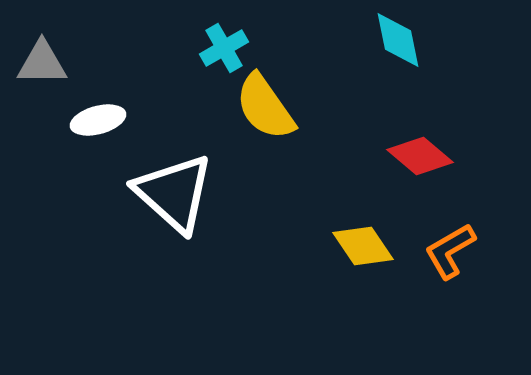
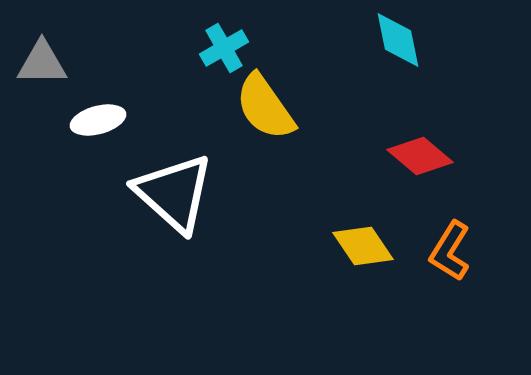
orange L-shape: rotated 28 degrees counterclockwise
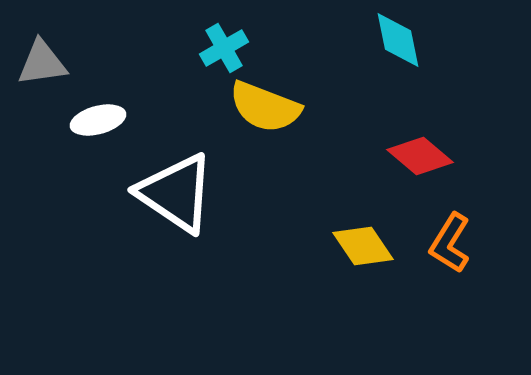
gray triangle: rotated 8 degrees counterclockwise
yellow semicircle: rotated 34 degrees counterclockwise
white triangle: moved 2 px right; rotated 8 degrees counterclockwise
orange L-shape: moved 8 px up
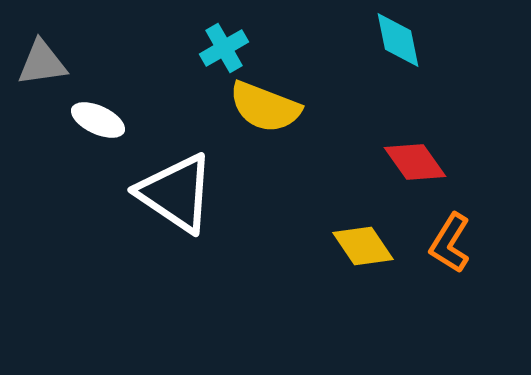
white ellipse: rotated 40 degrees clockwise
red diamond: moved 5 px left, 6 px down; rotated 14 degrees clockwise
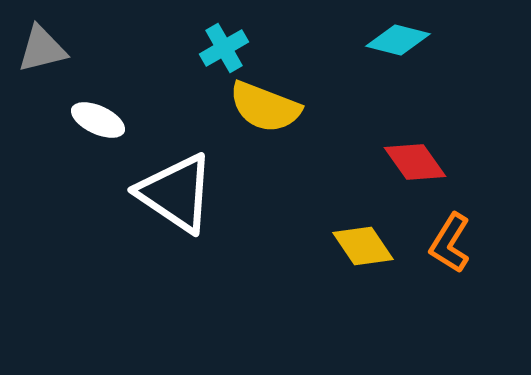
cyan diamond: rotated 64 degrees counterclockwise
gray triangle: moved 14 px up; rotated 6 degrees counterclockwise
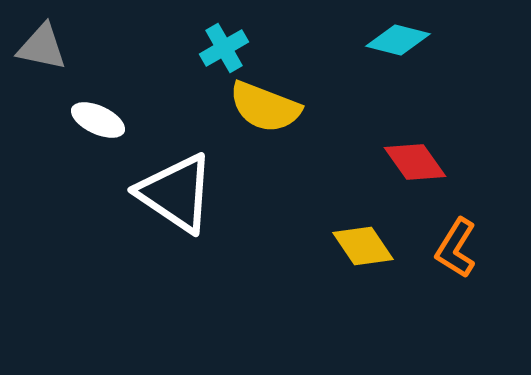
gray triangle: moved 2 px up; rotated 26 degrees clockwise
orange L-shape: moved 6 px right, 5 px down
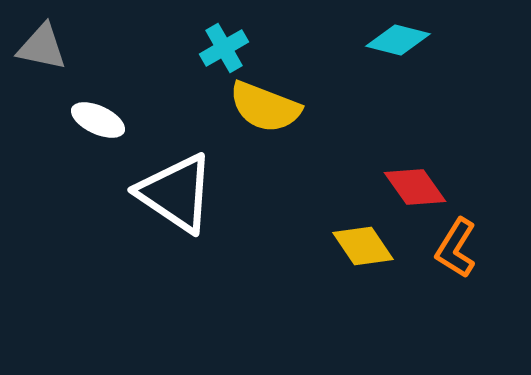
red diamond: moved 25 px down
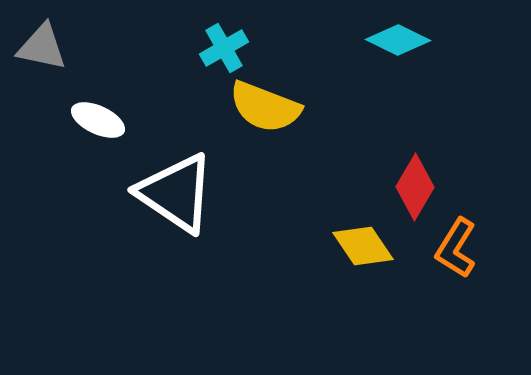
cyan diamond: rotated 12 degrees clockwise
red diamond: rotated 66 degrees clockwise
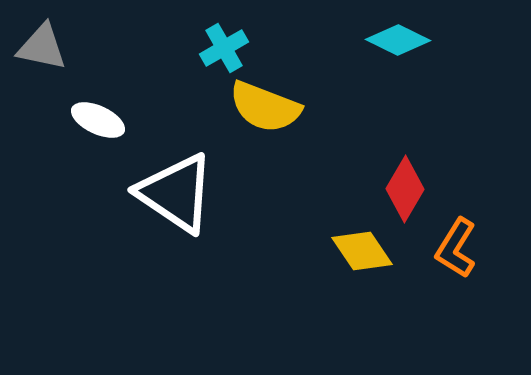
red diamond: moved 10 px left, 2 px down
yellow diamond: moved 1 px left, 5 px down
